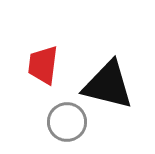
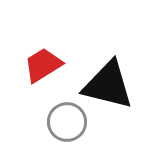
red trapezoid: rotated 51 degrees clockwise
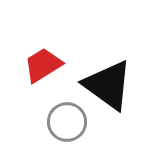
black triangle: rotated 22 degrees clockwise
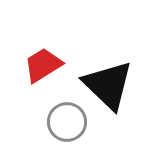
black triangle: rotated 8 degrees clockwise
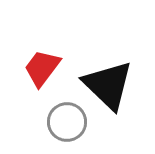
red trapezoid: moved 1 px left, 3 px down; rotated 21 degrees counterclockwise
